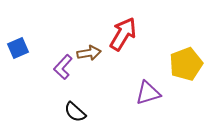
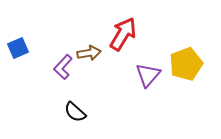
purple triangle: moved 18 px up; rotated 32 degrees counterclockwise
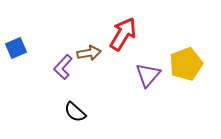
blue square: moved 2 px left
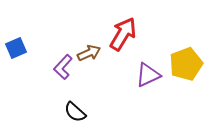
brown arrow: rotated 15 degrees counterclockwise
purple triangle: rotated 24 degrees clockwise
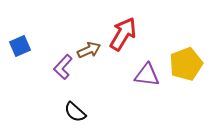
blue square: moved 4 px right, 2 px up
brown arrow: moved 3 px up
purple triangle: moved 1 px left; rotated 32 degrees clockwise
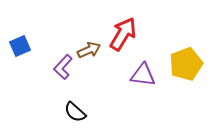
purple triangle: moved 4 px left
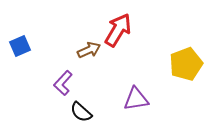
red arrow: moved 5 px left, 4 px up
purple L-shape: moved 16 px down
purple triangle: moved 7 px left, 24 px down; rotated 16 degrees counterclockwise
black semicircle: moved 6 px right
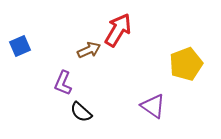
purple L-shape: rotated 20 degrees counterclockwise
purple triangle: moved 17 px right, 7 px down; rotated 44 degrees clockwise
